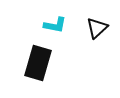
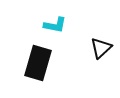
black triangle: moved 4 px right, 20 px down
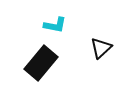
black rectangle: moved 3 px right; rotated 24 degrees clockwise
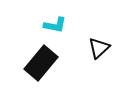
black triangle: moved 2 px left
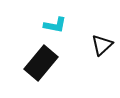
black triangle: moved 3 px right, 3 px up
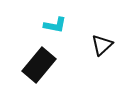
black rectangle: moved 2 px left, 2 px down
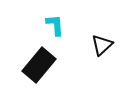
cyan L-shape: rotated 105 degrees counterclockwise
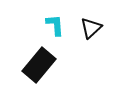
black triangle: moved 11 px left, 17 px up
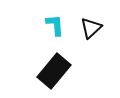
black rectangle: moved 15 px right, 6 px down
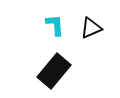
black triangle: rotated 20 degrees clockwise
